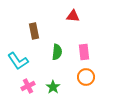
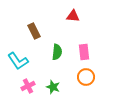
brown rectangle: rotated 14 degrees counterclockwise
green star: rotated 16 degrees counterclockwise
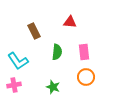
red triangle: moved 3 px left, 6 px down
pink cross: moved 14 px left, 1 px up; rotated 16 degrees clockwise
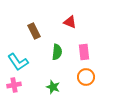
red triangle: rotated 16 degrees clockwise
cyan L-shape: moved 1 px down
